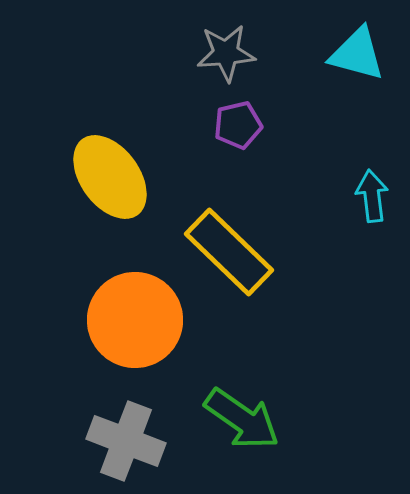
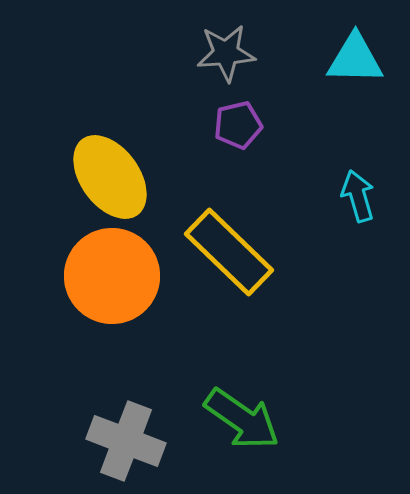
cyan triangle: moved 2 px left, 5 px down; rotated 14 degrees counterclockwise
cyan arrow: moved 14 px left; rotated 9 degrees counterclockwise
orange circle: moved 23 px left, 44 px up
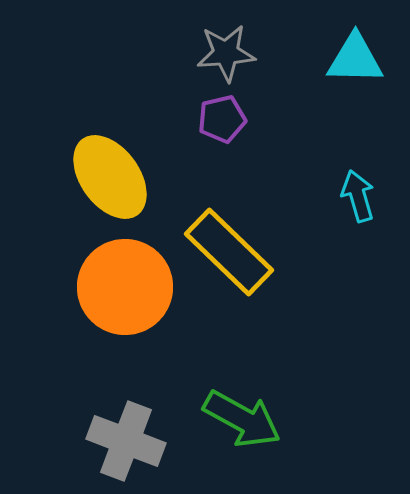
purple pentagon: moved 16 px left, 6 px up
orange circle: moved 13 px right, 11 px down
green arrow: rotated 6 degrees counterclockwise
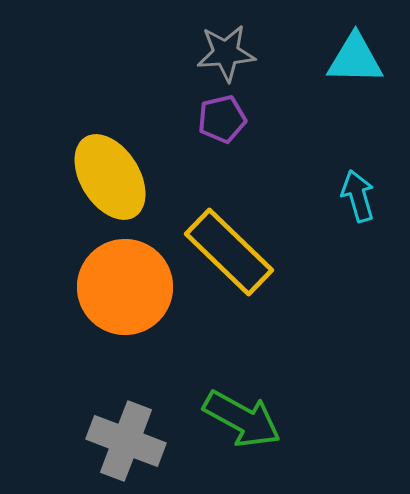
yellow ellipse: rotated 4 degrees clockwise
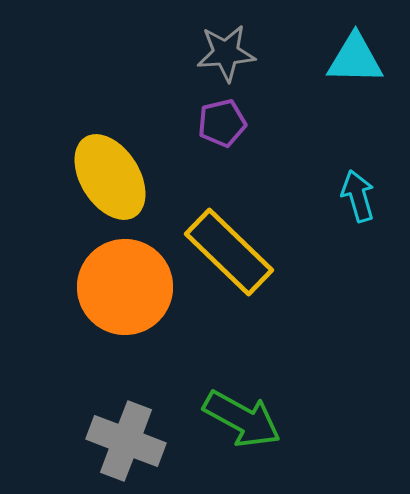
purple pentagon: moved 4 px down
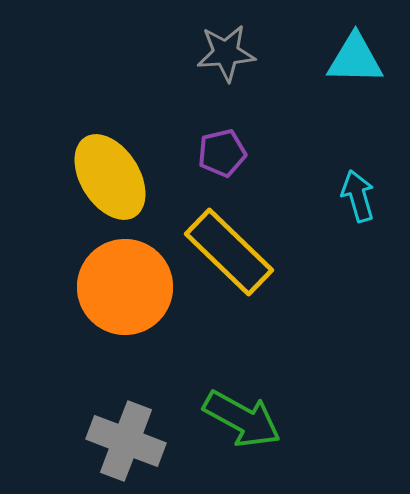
purple pentagon: moved 30 px down
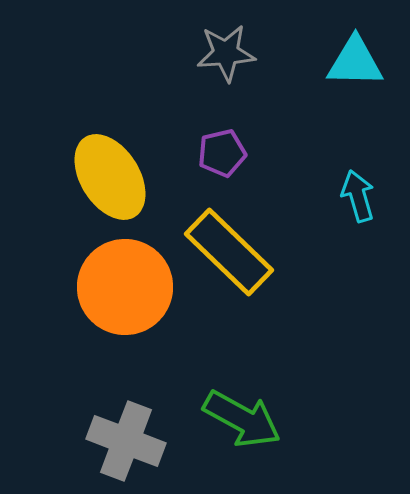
cyan triangle: moved 3 px down
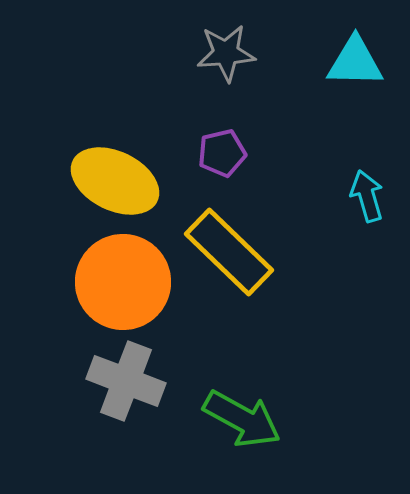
yellow ellipse: moved 5 px right, 4 px down; rotated 32 degrees counterclockwise
cyan arrow: moved 9 px right
orange circle: moved 2 px left, 5 px up
gray cross: moved 60 px up
